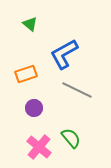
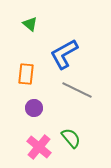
orange rectangle: rotated 65 degrees counterclockwise
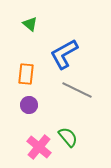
purple circle: moved 5 px left, 3 px up
green semicircle: moved 3 px left, 1 px up
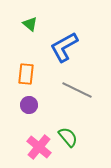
blue L-shape: moved 7 px up
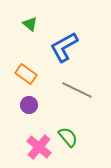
orange rectangle: rotated 60 degrees counterclockwise
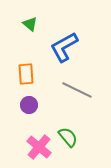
orange rectangle: rotated 50 degrees clockwise
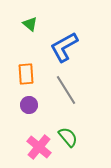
gray line: moved 11 px left; rotated 32 degrees clockwise
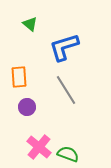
blue L-shape: rotated 12 degrees clockwise
orange rectangle: moved 7 px left, 3 px down
purple circle: moved 2 px left, 2 px down
green semicircle: moved 17 px down; rotated 30 degrees counterclockwise
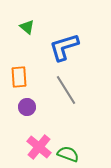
green triangle: moved 3 px left, 3 px down
